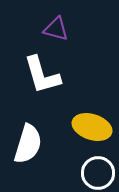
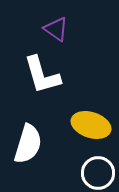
purple triangle: rotated 20 degrees clockwise
yellow ellipse: moved 1 px left, 2 px up
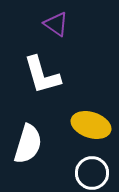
purple triangle: moved 5 px up
white circle: moved 6 px left
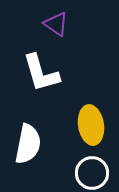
white L-shape: moved 1 px left, 2 px up
yellow ellipse: rotated 63 degrees clockwise
white semicircle: rotated 6 degrees counterclockwise
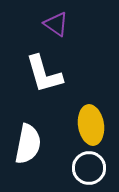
white L-shape: moved 3 px right, 1 px down
white circle: moved 3 px left, 5 px up
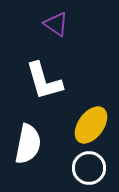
white L-shape: moved 7 px down
yellow ellipse: rotated 45 degrees clockwise
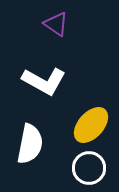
white L-shape: rotated 45 degrees counterclockwise
yellow ellipse: rotated 6 degrees clockwise
white semicircle: moved 2 px right
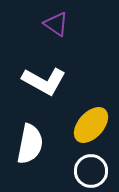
white circle: moved 2 px right, 3 px down
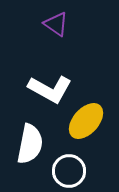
white L-shape: moved 6 px right, 8 px down
yellow ellipse: moved 5 px left, 4 px up
white circle: moved 22 px left
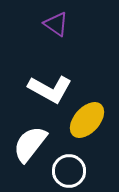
yellow ellipse: moved 1 px right, 1 px up
white semicircle: rotated 153 degrees counterclockwise
